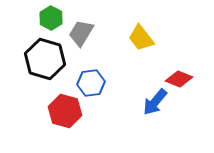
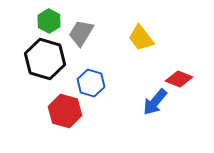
green hexagon: moved 2 px left, 3 px down
blue hexagon: rotated 24 degrees clockwise
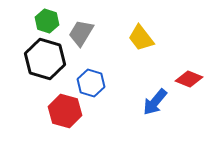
green hexagon: moved 2 px left; rotated 10 degrees counterclockwise
red diamond: moved 10 px right
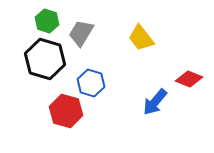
red hexagon: moved 1 px right
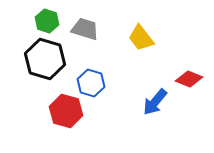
gray trapezoid: moved 4 px right, 4 px up; rotated 76 degrees clockwise
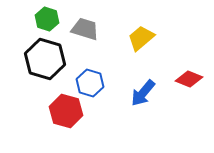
green hexagon: moved 2 px up
yellow trapezoid: rotated 88 degrees clockwise
blue hexagon: moved 1 px left
blue arrow: moved 12 px left, 9 px up
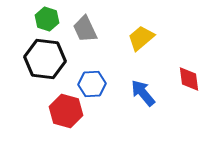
gray trapezoid: rotated 132 degrees counterclockwise
black hexagon: rotated 9 degrees counterclockwise
red diamond: rotated 60 degrees clockwise
blue hexagon: moved 2 px right, 1 px down; rotated 20 degrees counterclockwise
blue arrow: rotated 100 degrees clockwise
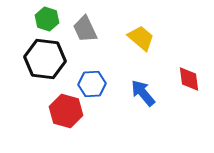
yellow trapezoid: rotated 80 degrees clockwise
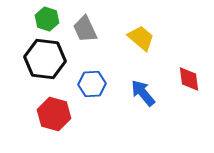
red hexagon: moved 12 px left, 3 px down
